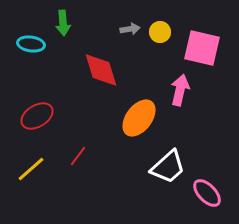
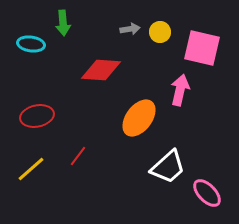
red diamond: rotated 69 degrees counterclockwise
red ellipse: rotated 20 degrees clockwise
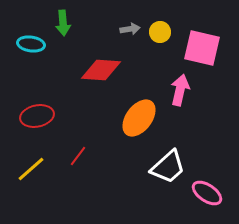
pink ellipse: rotated 12 degrees counterclockwise
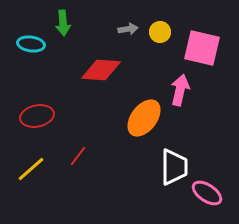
gray arrow: moved 2 px left
orange ellipse: moved 5 px right
white trapezoid: moved 6 px right; rotated 48 degrees counterclockwise
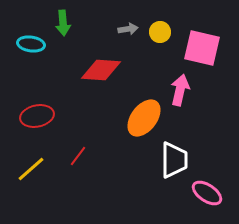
white trapezoid: moved 7 px up
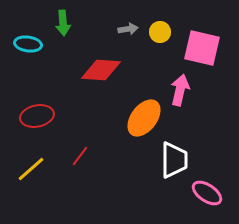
cyan ellipse: moved 3 px left
red line: moved 2 px right
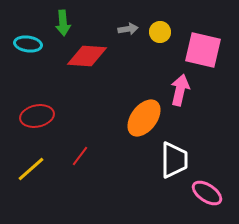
pink square: moved 1 px right, 2 px down
red diamond: moved 14 px left, 14 px up
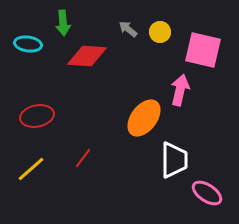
gray arrow: rotated 132 degrees counterclockwise
red line: moved 3 px right, 2 px down
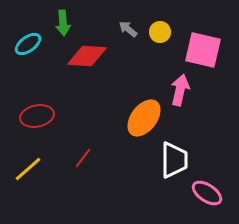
cyan ellipse: rotated 44 degrees counterclockwise
yellow line: moved 3 px left
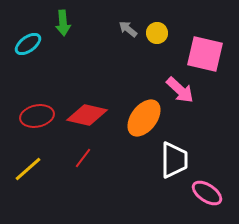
yellow circle: moved 3 px left, 1 px down
pink square: moved 2 px right, 4 px down
red diamond: moved 59 px down; rotated 9 degrees clockwise
pink arrow: rotated 120 degrees clockwise
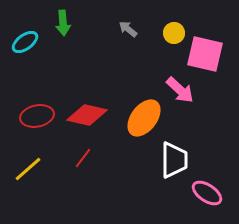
yellow circle: moved 17 px right
cyan ellipse: moved 3 px left, 2 px up
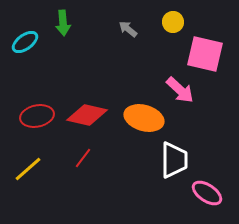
yellow circle: moved 1 px left, 11 px up
orange ellipse: rotated 69 degrees clockwise
